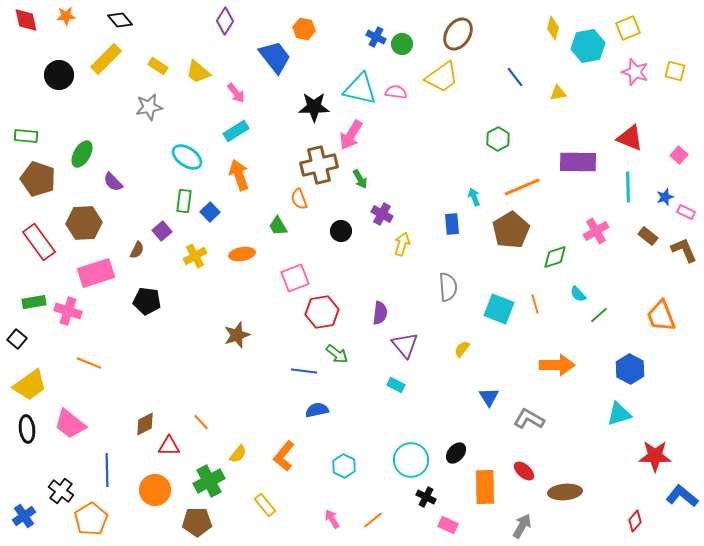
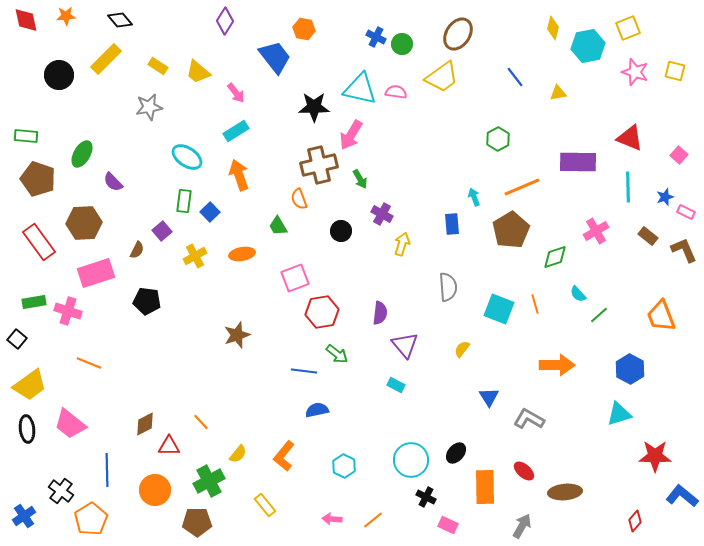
pink arrow at (332, 519): rotated 54 degrees counterclockwise
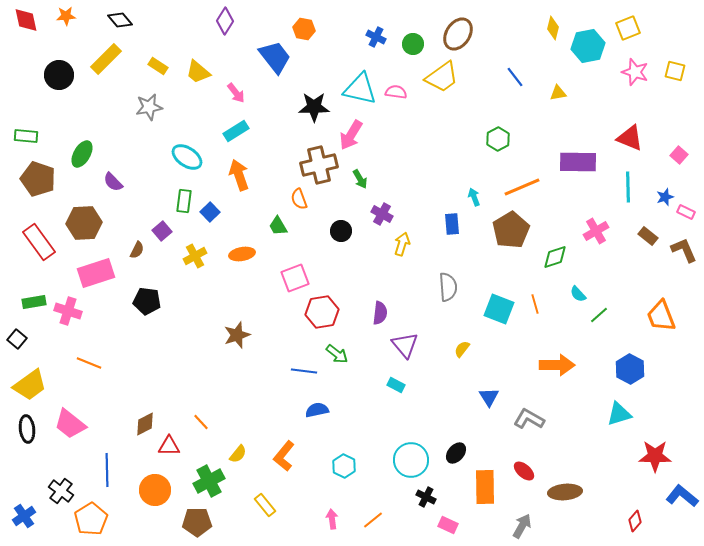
green circle at (402, 44): moved 11 px right
pink arrow at (332, 519): rotated 78 degrees clockwise
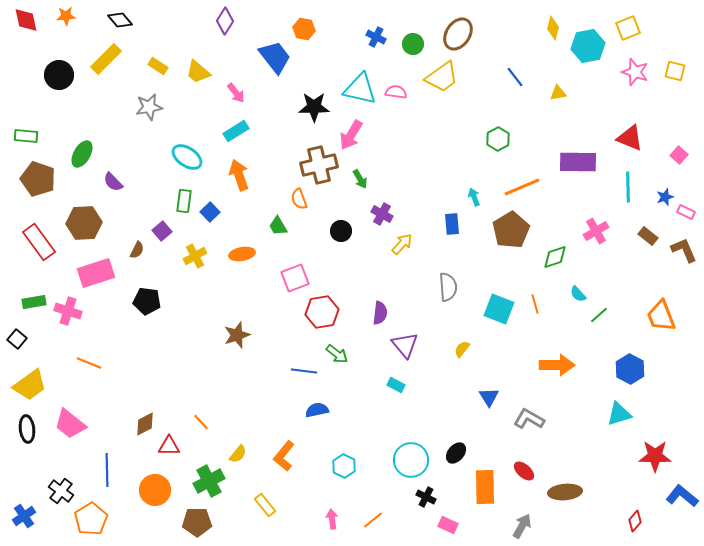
yellow arrow at (402, 244): rotated 25 degrees clockwise
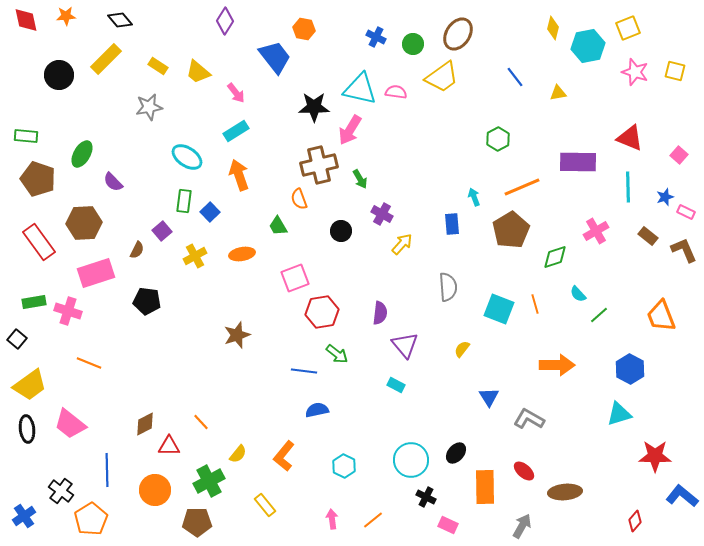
pink arrow at (351, 135): moved 1 px left, 5 px up
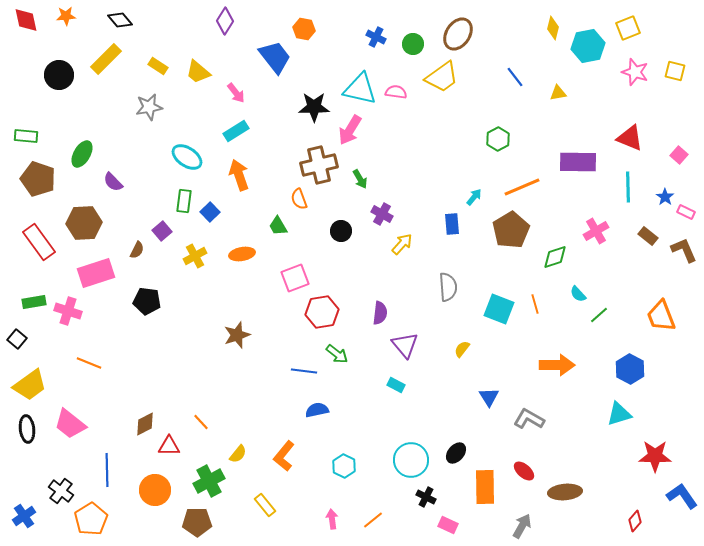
cyan arrow at (474, 197): rotated 60 degrees clockwise
blue star at (665, 197): rotated 18 degrees counterclockwise
blue L-shape at (682, 496): rotated 16 degrees clockwise
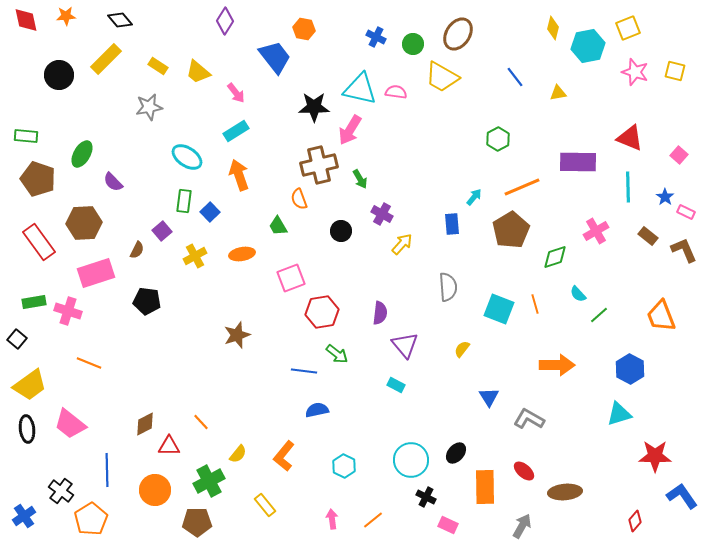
yellow trapezoid at (442, 77): rotated 66 degrees clockwise
pink square at (295, 278): moved 4 px left
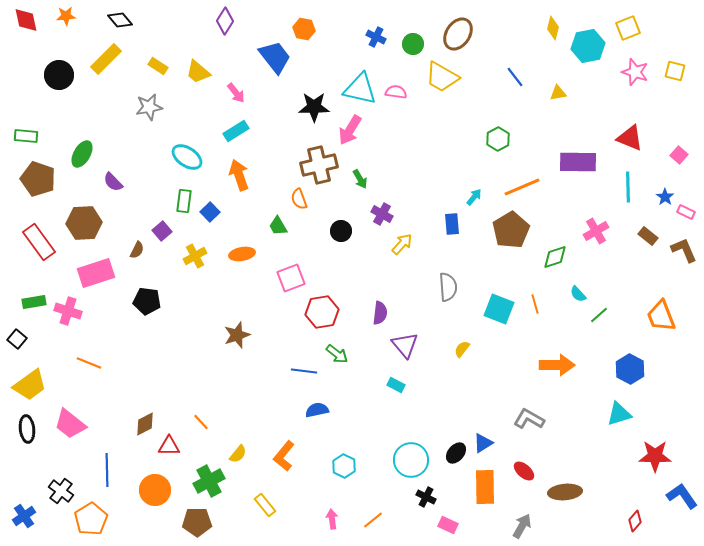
blue triangle at (489, 397): moved 6 px left, 46 px down; rotated 30 degrees clockwise
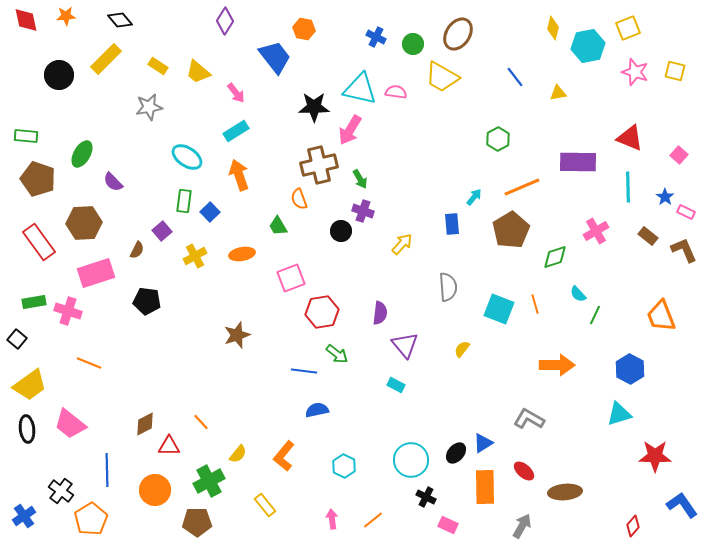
purple cross at (382, 214): moved 19 px left, 3 px up; rotated 10 degrees counterclockwise
green line at (599, 315): moved 4 px left; rotated 24 degrees counterclockwise
blue L-shape at (682, 496): moved 9 px down
red diamond at (635, 521): moved 2 px left, 5 px down
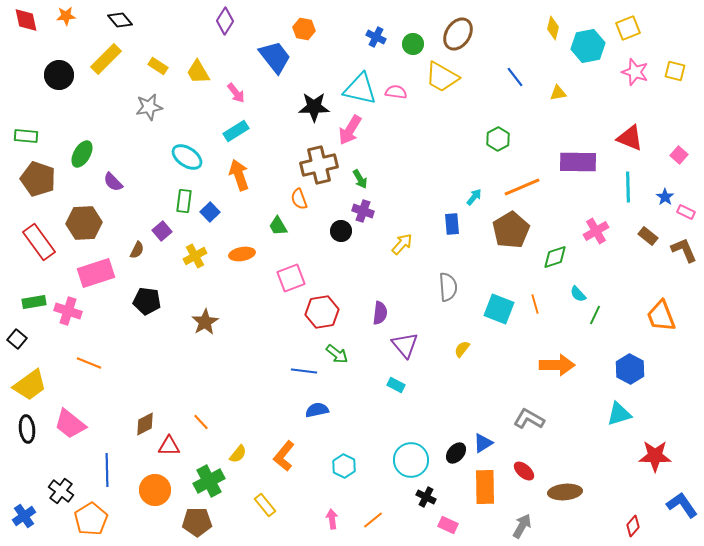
yellow trapezoid at (198, 72): rotated 20 degrees clockwise
brown star at (237, 335): moved 32 px left, 13 px up; rotated 12 degrees counterclockwise
